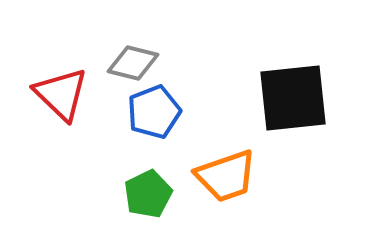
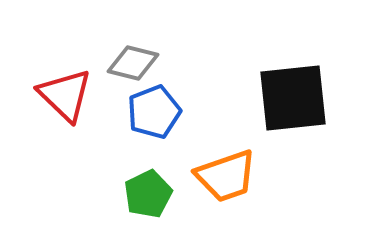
red triangle: moved 4 px right, 1 px down
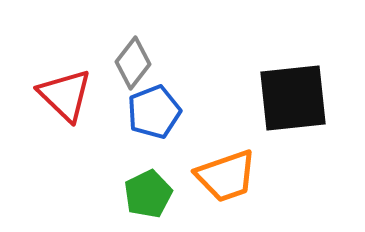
gray diamond: rotated 66 degrees counterclockwise
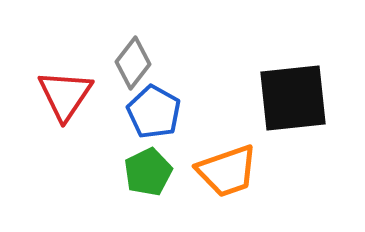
red triangle: rotated 20 degrees clockwise
blue pentagon: rotated 22 degrees counterclockwise
orange trapezoid: moved 1 px right, 5 px up
green pentagon: moved 22 px up
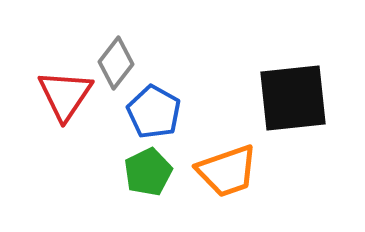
gray diamond: moved 17 px left
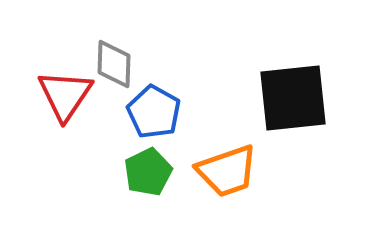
gray diamond: moved 2 px left, 1 px down; rotated 36 degrees counterclockwise
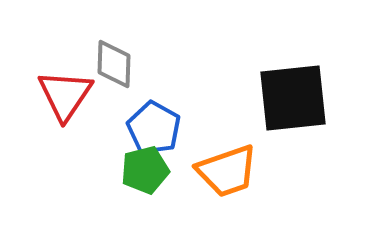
blue pentagon: moved 16 px down
green pentagon: moved 3 px left, 2 px up; rotated 12 degrees clockwise
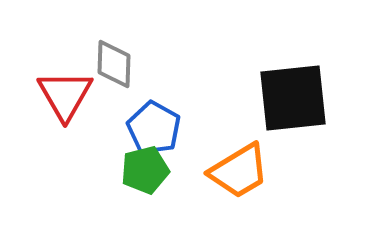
red triangle: rotated 4 degrees counterclockwise
orange trapezoid: moved 12 px right; rotated 12 degrees counterclockwise
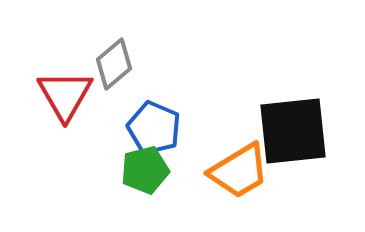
gray diamond: rotated 48 degrees clockwise
black square: moved 33 px down
blue pentagon: rotated 6 degrees counterclockwise
